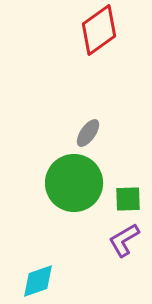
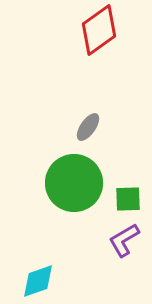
gray ellipse: moved 6 px up
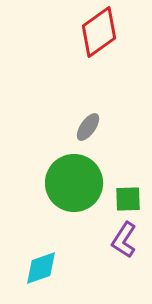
red diamond: moved 2 px down
purple L-shape: rotated 27 degrees counterclockwise
cyan diamond: moved 3 px right, 13 px up
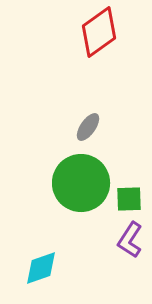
green circle: moved 7 px right
green square: moved 1 px right
purple L-shape: moved 6 px right
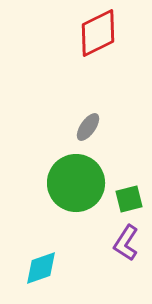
red diamond: moved 1 px left, 1 px down; rotated 9 degrees clockwise
green circle: moved 5 px left
green square: rotated 12 degrees counterclockwise
purple L-shape: moved 4 px left, 3 px down
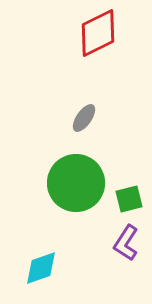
gray ellipse: moved 4 px left, 9 px up
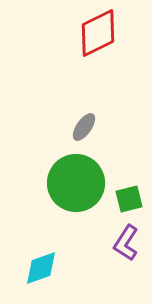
gray ellipse: moved 9 px down
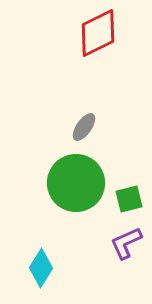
purple L-shape: rotated 33 degrees clockwise
cyan diamond: rotated 39 degrees counterclockwise
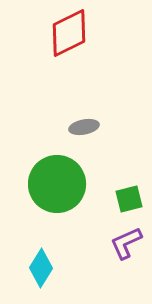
red diamond: moved 29 px left
gray ellipse: rotated 44 degrees clockwise
green circle: moved 19 px left, 1 px down
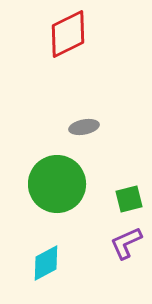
red diamond: moved 1 px left, 1 px down
cyan diamond: moved 5 px right, 5 px up; rotated 30 degrees clockwise
